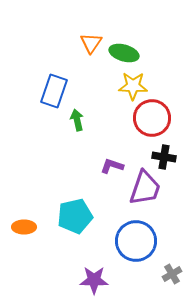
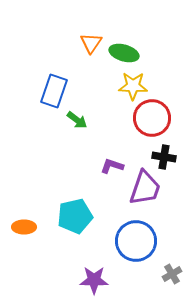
green arrow: rotated 140 degrees clockwise
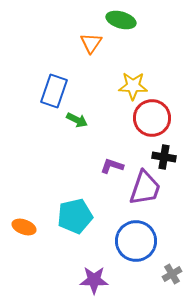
green ellipse: moved 3 px left, 33 px up
green arrow: rotated 10 degrees counterclockwise
orange ellipse: rotated 20 degrees clockwise
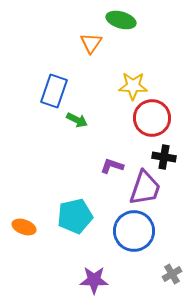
blue circle: moved 2 px left, 10 px up
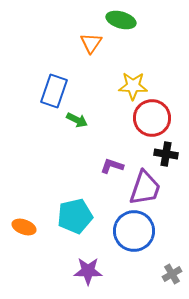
black cross: moved 2 px right, 3 px up
purple star: moved 6 px left, 9 px up
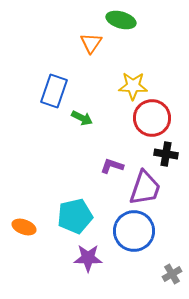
green arrow: moved 5 px right, 2 px up
purple star: moved 13 px up
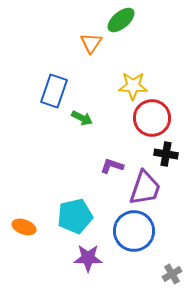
green ellipse: rotated 56 degrees counterclockwise
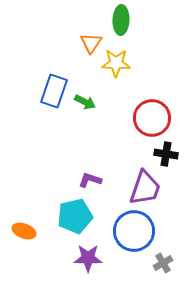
green ellipse: rotated 48 degrees counterclockwise
yellow star: moved 17 px left, 23 px up
green arrow: moved 3 px right, 16 px up
purple L-shape: moved 22 px left, 14 px down
orange ellipse: moved 4 px down
gray cross: moved 9 px left, 11 px up
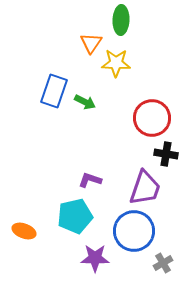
purple star: moved 7 px right
